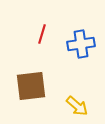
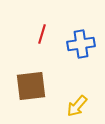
yellow arrow: rotated 90 degrees clockwise
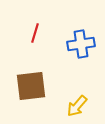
red line: moved 7 px left, 1 px up
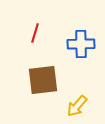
blue cross: rotated 8 degrees clockwise
brown square: moved 12 px right, 6 px up
